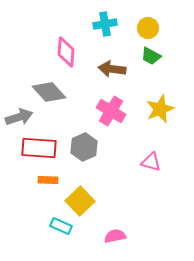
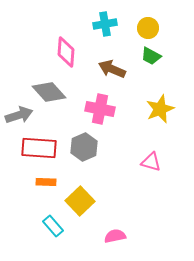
brown arrow: rotated 16 degrees clockwise
pink cross: moved 11 px left, 2 px up; rotated 20 degrees counterclockwise
gray arrow: moved 2 px up
orange rectangle: moved 2 px left, 2 px down
cyan rectangle: moved 8 px left; rotated 25 degrees clockwise
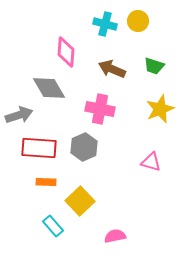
cyan cross: rotated 25 degrees clockwise
yellow circle: moved 10 px left, 7 px up
green trapezoid: moved 3 px right, 10 px down; rotated 10 degrees counterclockwise
gray diamond: moved 4 px up; rotated 12 degrees clockwise
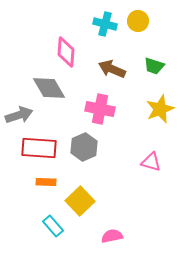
pink semicircle: moved 3 px left
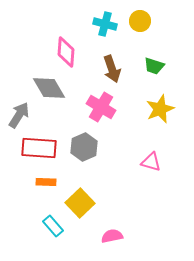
yellow circle: moved 2 px right
brown arrow: rotated 132 degrees counterclockwise
pink cross: moved 1 px right, 2 px up; rotated 20 degrees clockwise
gray arrow: rotated 40 degrees counterclockwise
yellow square: moved 2 px down
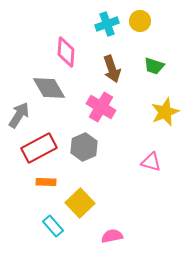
cyan cross: moved 2 px right; rotated 35 degrees counterclockwise
yellow star: moved 5 px right, 3 px down
red rectangle: rotated 32 degrees counterclockwise
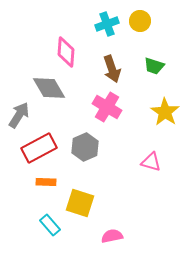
pink cross: moved 6 px right
yellow star: rotated 16 degrees counterclockwise
gray hexagon: moved 1 px right
yellow square: rotated 28 degrees counterclockwise
cyan rectangle: moved 3 px left, 1 px up
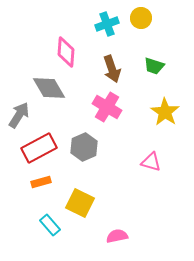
yellow circle: moved 1 px right, 3 px up
gray hexagon: moved 1 px left
orange rectangle: moved 5 px left; rotated 18 degrees counterclockwise
yellow square: rotated 8 degrees clockwise
pink semicircle: moved 5 px right
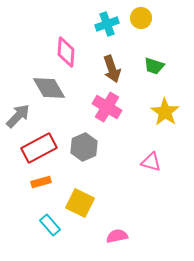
gray arrow: moved 1 px left, 1 px down; rotated 12 degrees clockwise
